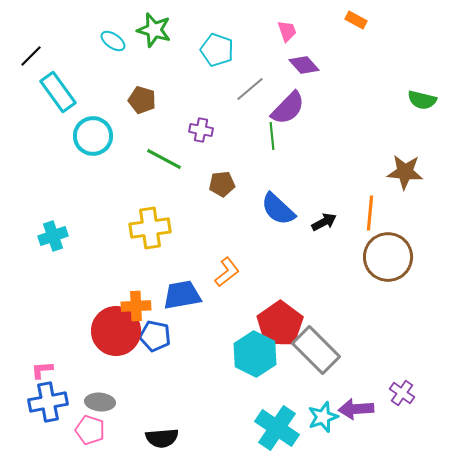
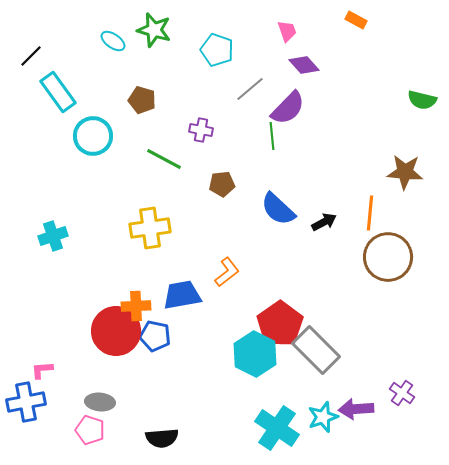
blue cross at (48, 402): moved 22 px left
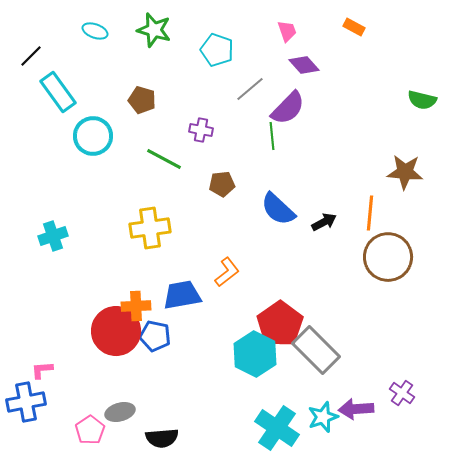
orange rectangle at (356, 20): moved 2 px left, 7 px down
cyan ellipse at (113, 41): moved 18 px left, 10 px up; rotated 15 degrees counterclockwise
gray ellipse at (100, 402): moved 20 px right, 10 px down; rotated 20 degrees counterclockwise
pink pentagon at (90, 430): rotated 20 degrees clockwise
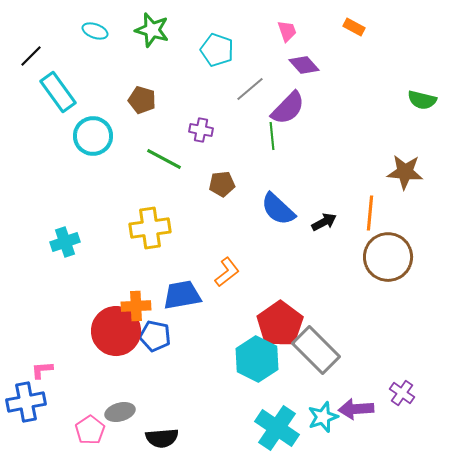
green star at (154, 30): moved 2 px left
cyan cross at (53, 236): moved 12 px right, 6 px down
cyan hexagon at (255, 354): moved 2 px right, 5 px down
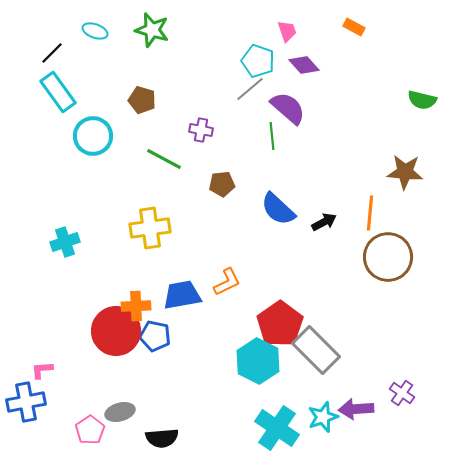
cyan pentagon at (217, 50): moved 41 px right, 11 px down
black line at (31, 56): moved 21 px right, 3 px up
purple semicircle at (288, 108): rotated 93 degrees counterclockwise
orange L-shape at (227, 272): moved 10 px down; rotated 12 degrees clockwise
cyan hexagon at (257, 359): moved 1 px right, 2 px down
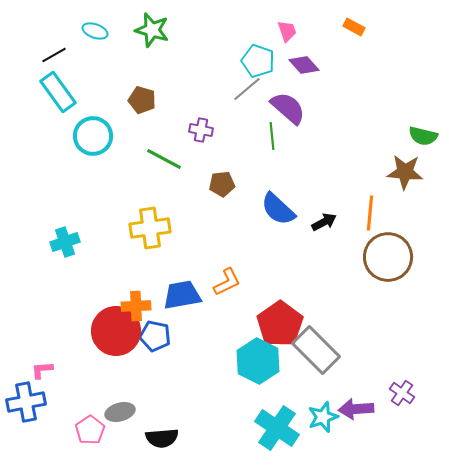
black line at (52, 53): moved 2 px right, 2 px down; rotated 15 degrees clockwise
gray line at (250, 89): moved 3 px left
green semicircle at (422, 100): moved 1 px right, 36 px down
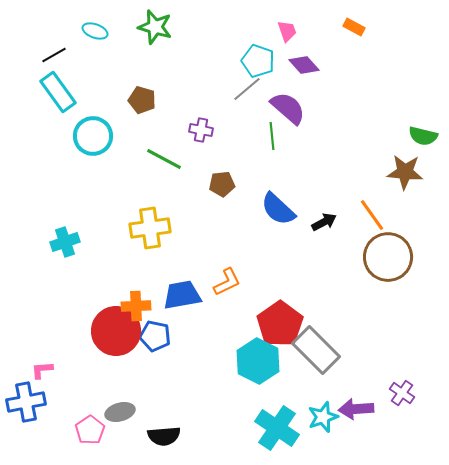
green star at (152, 30): moved 3 px right, 3 px up
orange line at (370, 213): moved 2 px right, 2 px down; rotated 40 degrees counterclockwise
black semicircle at (162, 438): moved 2 px right, 2 px up
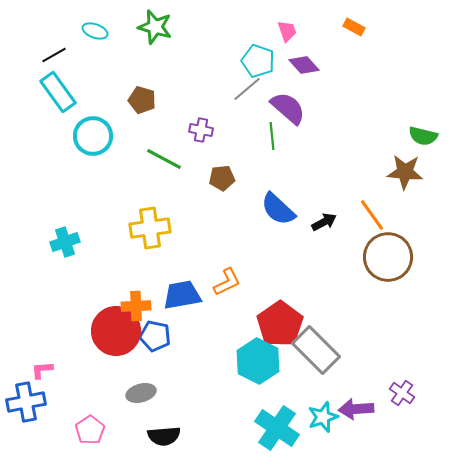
brown pentagon at (222, 184): moved 6 px up
gray ellipse at (120, 412): moved 21 px right, 19 px up
